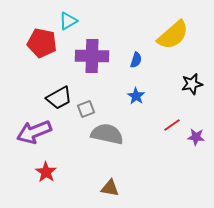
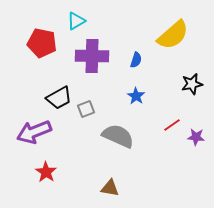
cyan triangle: moved 8 px right
gray semicircle: moved 11 px right, 2 px down; rotated 12 degrees clockwise
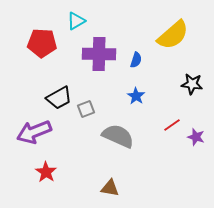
red pentagon: rotated 8 degrees counterclockwise
purple cross: moved 7 px right, 2 px up
black star: rotated 20 degrees clockwise
purple star: rotated 12 degrees clockwise
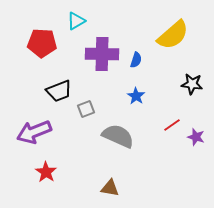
purple cross: moved 3 px right
black trapezoid: moved 7 px up; rotated 8 degrees clockwise
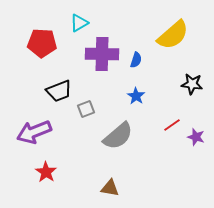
cyan triangle: moved 3 px right, 2 px down
gray semicircle: rotated 116 degrees clockwise
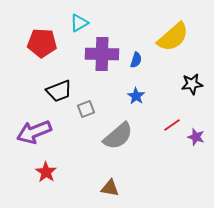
yellow semicircle: moved 2 px down
black star: rotated 15 degrees counterclockwise
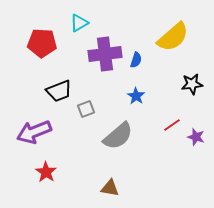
purple cross: moved 3 px right; rotated 8 degrees counterclockwise
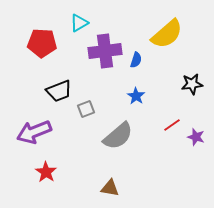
yellow semicircle: moved 6 px left, 3 px up
purple cross: moved 3 px up
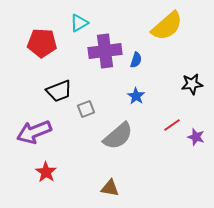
yellow semicircle: moved 8 px up
